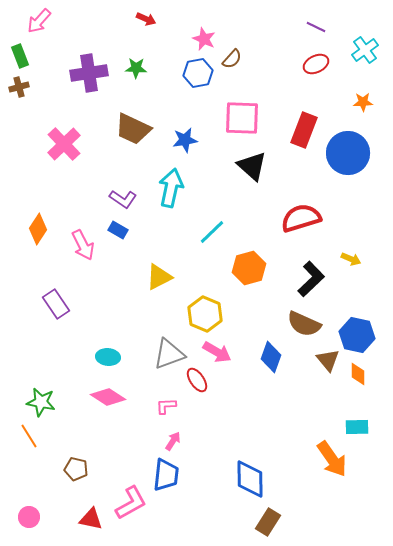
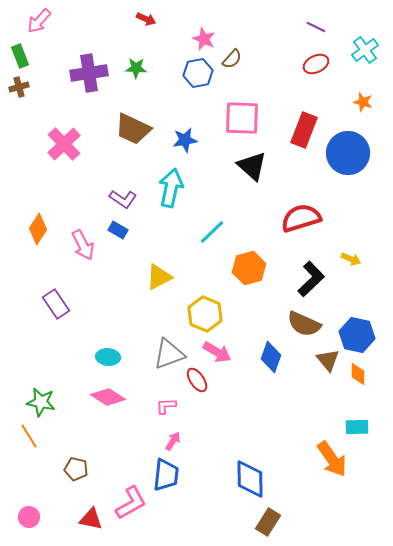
orange star at (363, 102): rotated 18 degrees clockwise
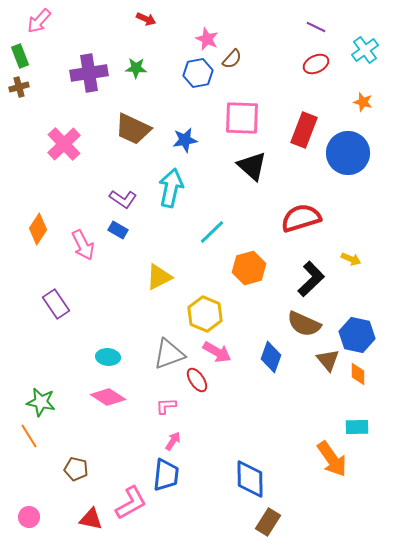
pink star at (204, 39): moved 3 px right
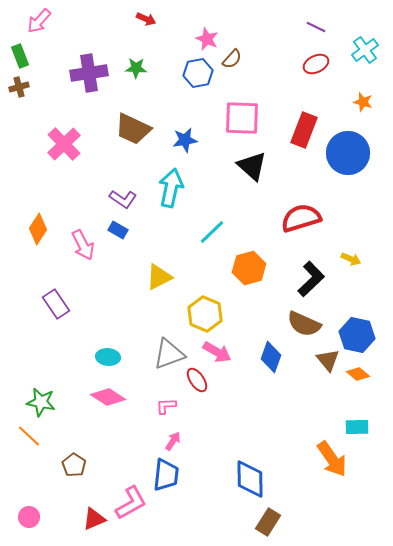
orange diamond at (358, 374): rotated 50 degrees counterclockwise
orange line at (29, 436): rotated 15 degrees counterclockwise
brown pentagon at (76, 469): moved 2 px left, 4 px up; rotated 20 degrees clockwise
red triangle at (91, 519): moved 3 px right; rotated 35 degrees counterclockwise
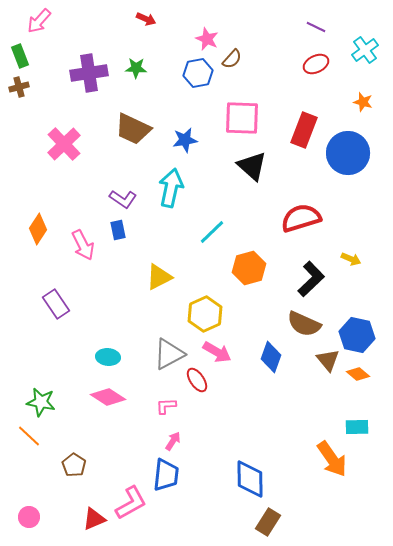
blue rectangle at (118, 230): rotated 48 degrees clockwise
yellow hexagon at (205, 314): rotated 12 degrees clockwise
gray triangle at (169, 354): rotated 8 degrees counterclockwise
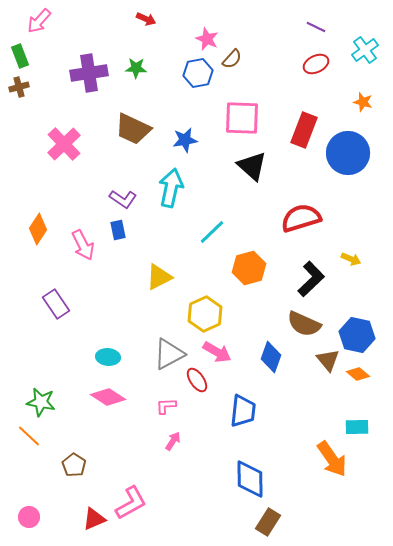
blue trapezoid at (166, 475): moved 77 px right, 64 px up
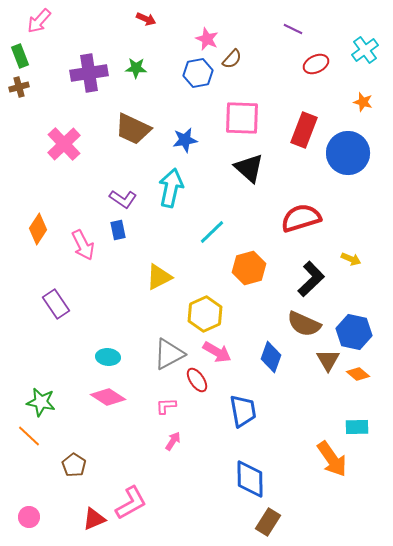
purple line at (316, 27): moved 23 px left, 2 px down
black triangle at (252, 166): moved 3 px left, 2 px down
blue hexagon at (357, 335): moved 3 px left, 3 px up
brown triangle at (328, 360): rotated 10 degrees clockwise
blue trapezoid at (243, 411): rotated 16 degrees counterclockwise
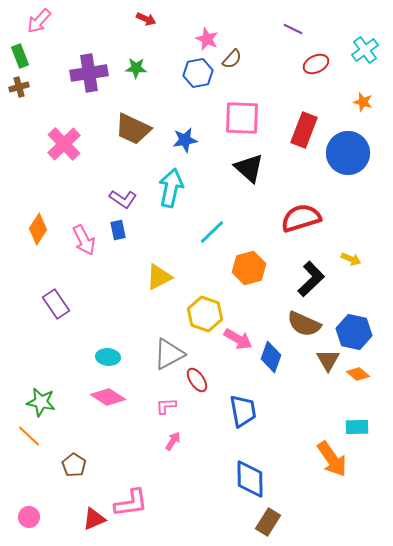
pink arrow at (83, 245): moved 1 px right, 5 px up
yellow hexagon at (205, 314): rotated 16 degrees counterclockwise
pink arrow at (217, 352): moved 21 px right, 13 px up
pink L-shape at (131, 503): rotated 21 degrees clockwise
